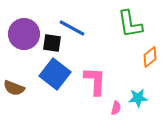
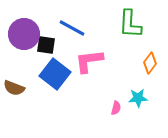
green L-shape: rotated 12 degrees clockwise
black square: moved 6 px left, 2 px down
orange diamond: moved 6 px down; rotated 15 degrees counterclockwise
pink L-shape: moved 6 px left, 20 px up; rotated 100 degrees counterclockwise
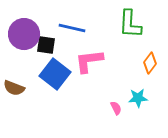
blue line: rotated 16 degrees counterclockwise
pink semicircle: rotated 40 degrees counterclockwise
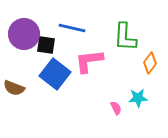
green L-shape: moved 5 px left, 13 px down
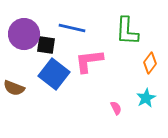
green L-shape: moved 2 px right, 6 px up
blue square: moved 1 px left
cyan star: moved 8 px right; rotated 24 degrees counterclockwise
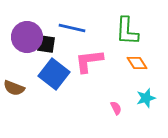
purple circle: moved 3 px right, 3 px down
black square: moved 1 px up
orange diamond: moved 13 px left; rotated 70 degrees counterclockwise
cyan star: rotated 12 degrees clockwise
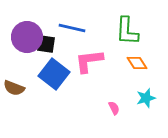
pink semicircle: moved 2 px left
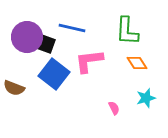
black square: rotated 12 degrees clockwise
